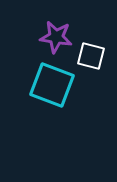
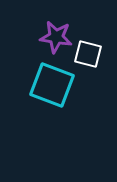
white square: moved 3 px left, 2 px up
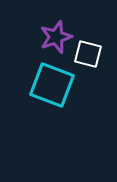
purple star: rotated 28 degrees counterclockwise
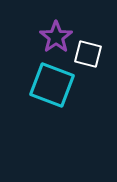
purple star: rotated 16 degrees counterclockwise
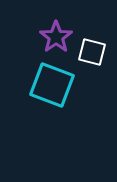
white square: moved 4 px right, 2 px up
